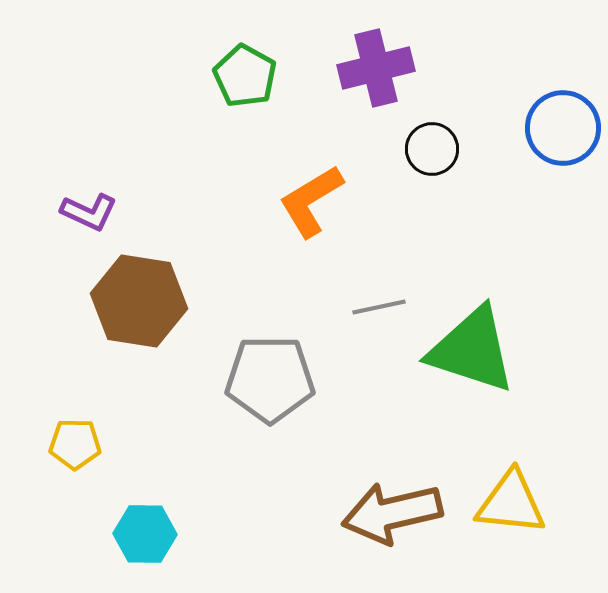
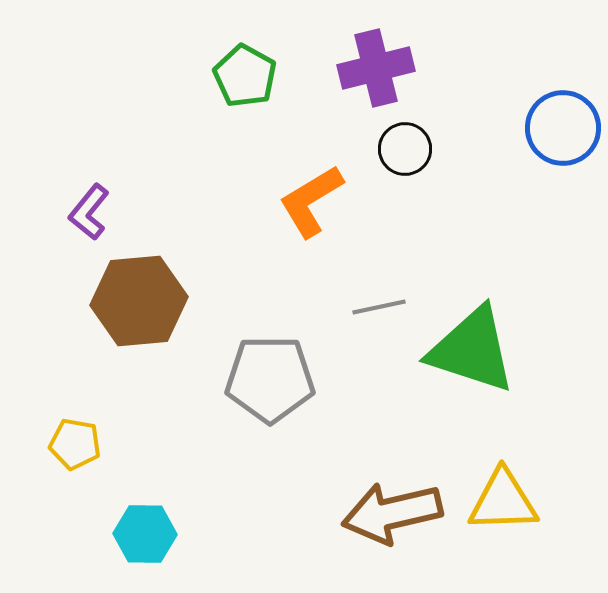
black circle: moved 27 px left
purple L-shape: rotated 104 degrees clockwise
brown hexagon: rotated 14 degrees counterclockwise
yellow pentagon: rotated 9 degrees clockwise
yellow triangle: moved 8 px left, 2 px up; rotated 8 degrees counterclockwise
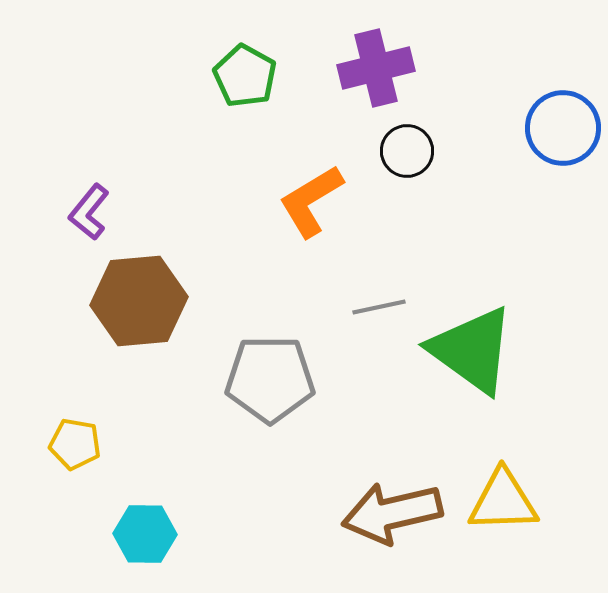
black circle: moved 2 px right, 2 px down
green triangle: rotated 18 degrees clockwise
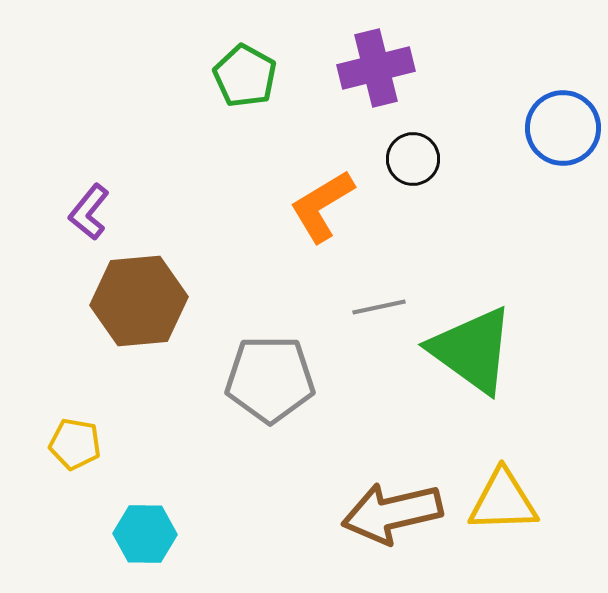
black circle: moved 6 px right, 8 px down
orange L-shape: moved 11 px right, 5 px down
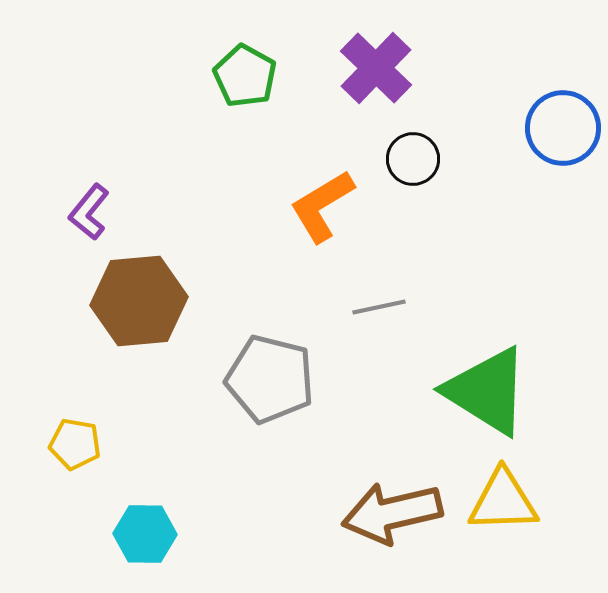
purple cross: rotated 32 degrees counterclockwise
green triangle: moved 15 px right, 41 px down; rotated 4 degrees counterclockwise
gray pentagon: rotated 14 degrees clockwise
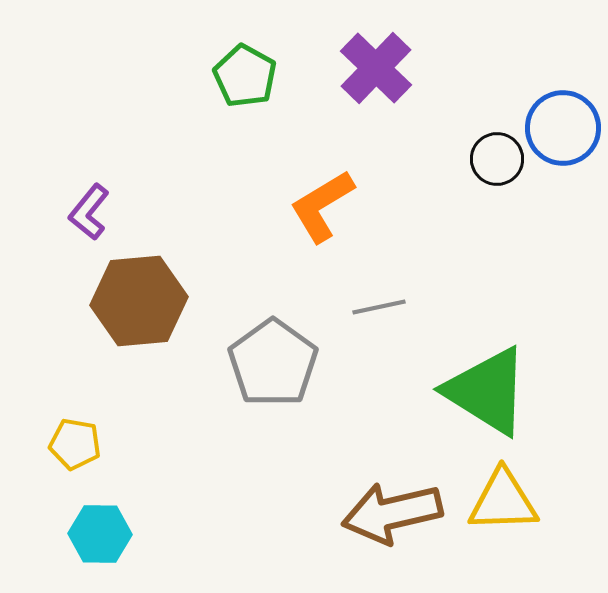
black circle: moved 84 px right
gray pentagon: moved 3 px right, 16 px up; rotated 22 degrees clockwise
cyan hexagon: moved 45 px left
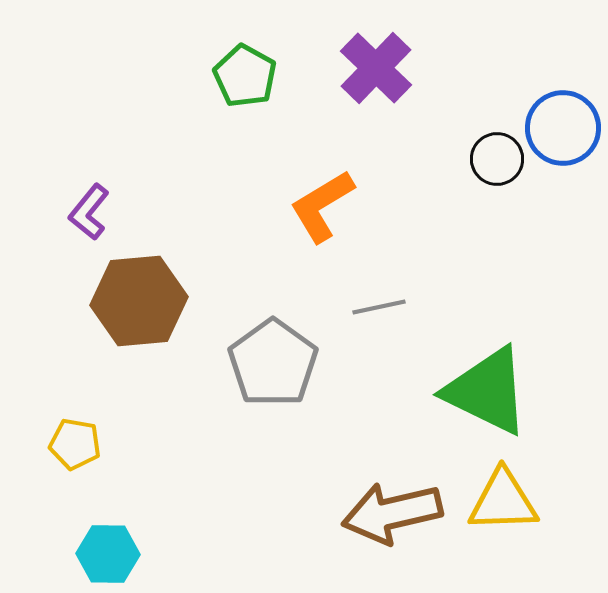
green triangle: rotated 6 degrees counterclockwise
cyan hexagon: moved 8 px right, 20 px down
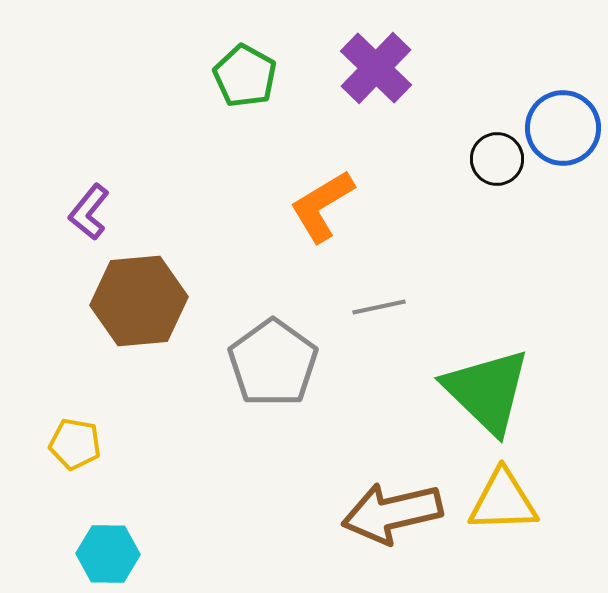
green triangle: rotated 18 degrees clockwise
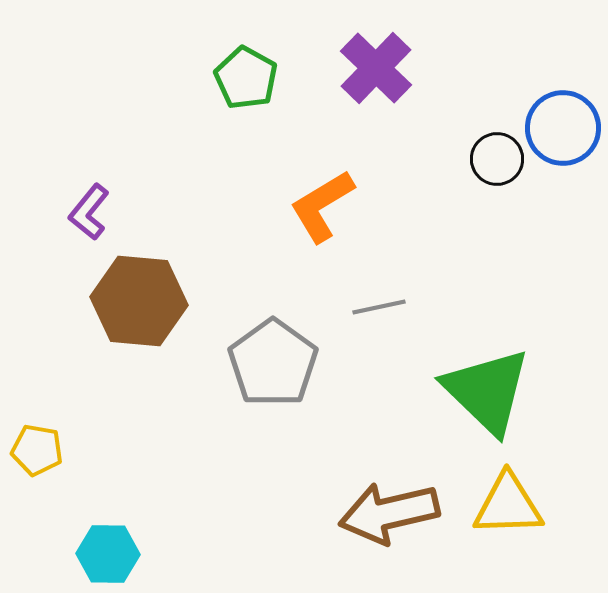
green pentagon: moved 1 px right, 2 px down
brown hexagon: rotated 10 degrees clockwise
yellow pentagon: moved 38 px left, 6 px down
yellow triangle: moved 5 px right, 4 px down
brown arrow: moved 3 px left
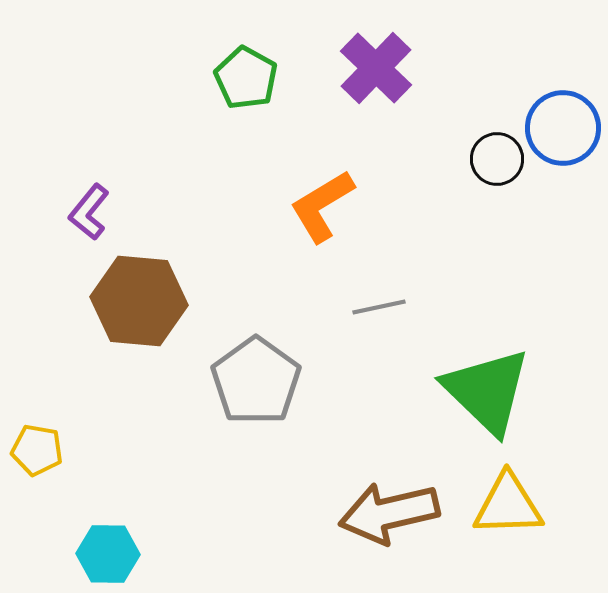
gray pentagon: moved 17 px left, 18 px down
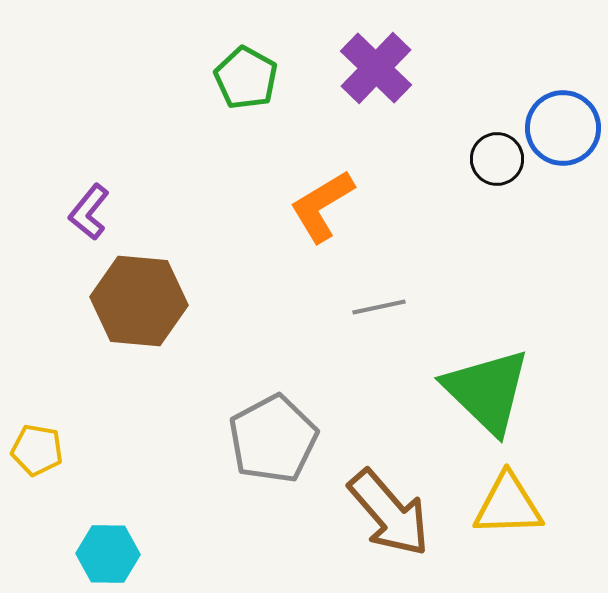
gray pentagon: moved 17 px right, 58 px down; rotated 8 degrees clockwise
brown arrow: rotated 118 degrees counterclockwise
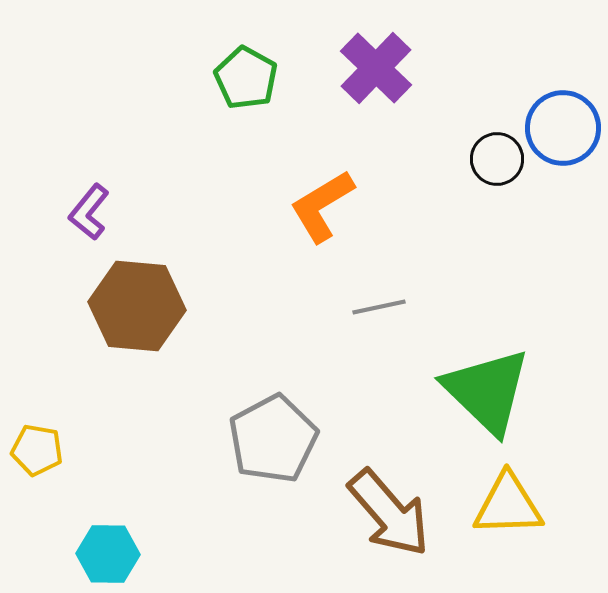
brown hexagon: moved 2 px left, 5 px down
